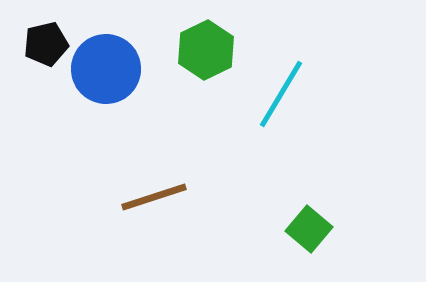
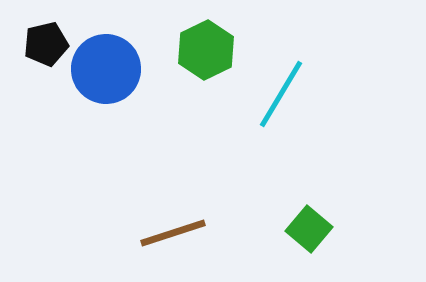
brown line: moved 19 px right, 36 px down
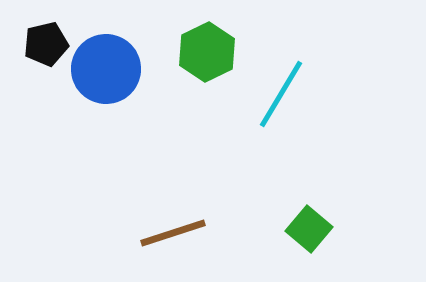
green hexagon: moved 1 px right, 2 px down
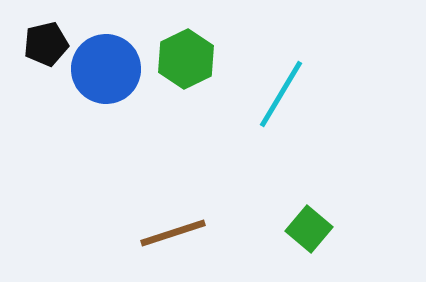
green hexagon: moved 21 px left, 7 px down
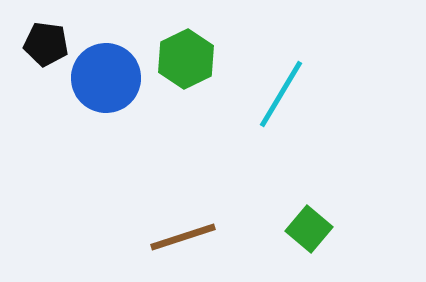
black pentagon: rotated 21 degrees clockwise
blue circle: moved 9 px down
brown line: moved 10 px right, 4 px down
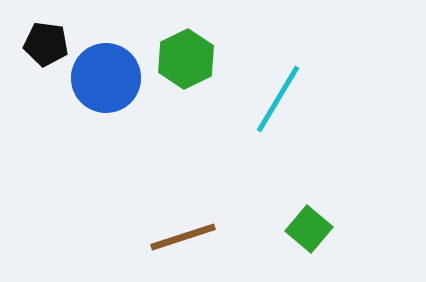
cyan line: moved 3 px left, 5 px down
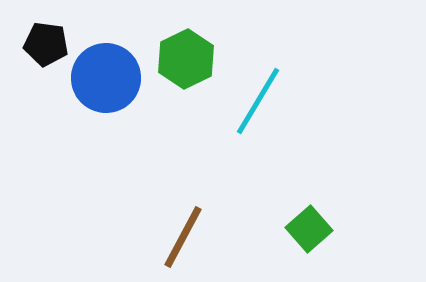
cyan line: moved 20 px left, 2 px down
green square: rotated 9 degrees clockwise
brown line: rotated 44 degrees counterclockwise
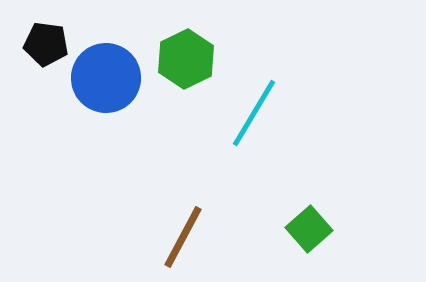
cyan line: moved 4 px left, 12 px down
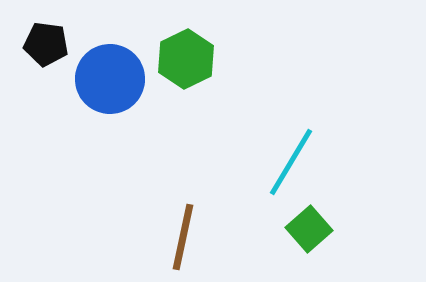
blue circle: moved 4 px right, 1 px down
cyan line: moved 37 px right, 49 px down
brown line: rotated 16 degrees counterclockwise
